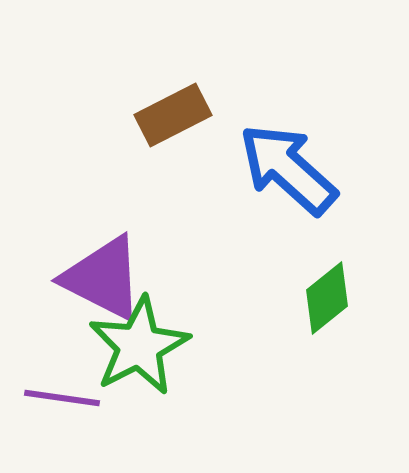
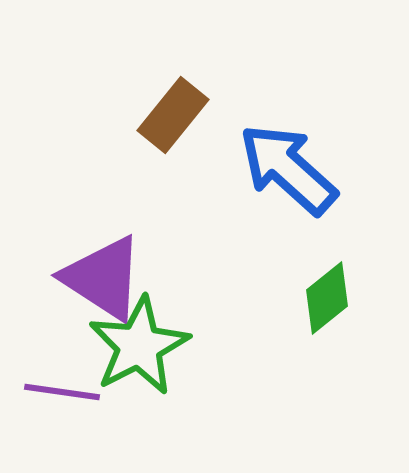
brown rectangle: rotated 24 degrees counterclockwise
purple triangle: rotated 6 degrees clockwise
purple line: moved 6 px up
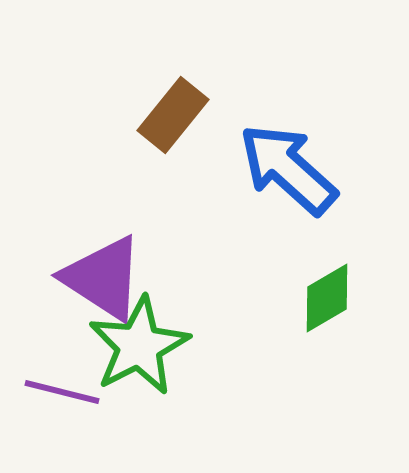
green diamond: rotated 8 degrees clockwise
purple line: rotated 6 degrees clockwise
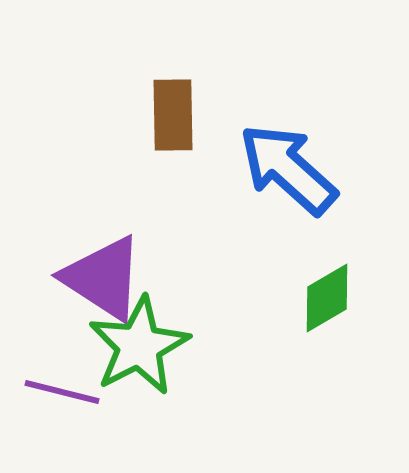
brown rectangle: rotated 40 degrees counterclockwise
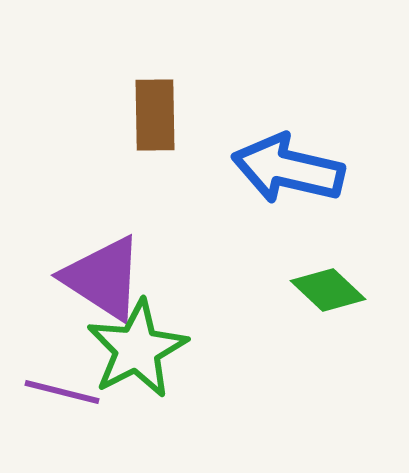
brown rectangle: moved 18 px left
blue arrow: rotated 29 degrees counterclockwise
green diamond: moved 1 px right, 8 px up; rotated 74 degrees clockwise
green star: moved 2 px left, 3 px down
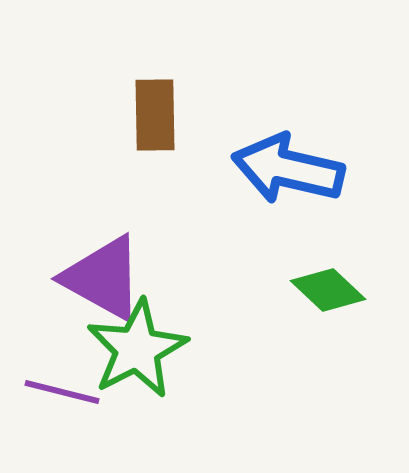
purple triangle: rotated 4 degrees counterclockwise
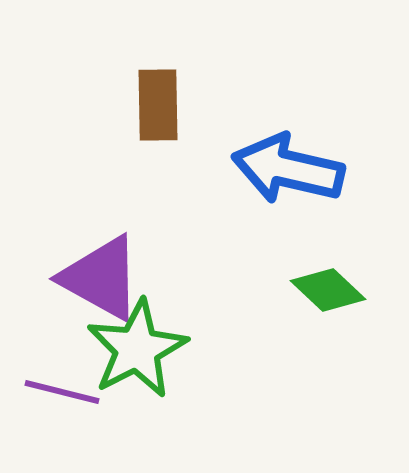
brown rectangle: moved 3 px right, 10 px up
purple triangle: moved 2 px left
